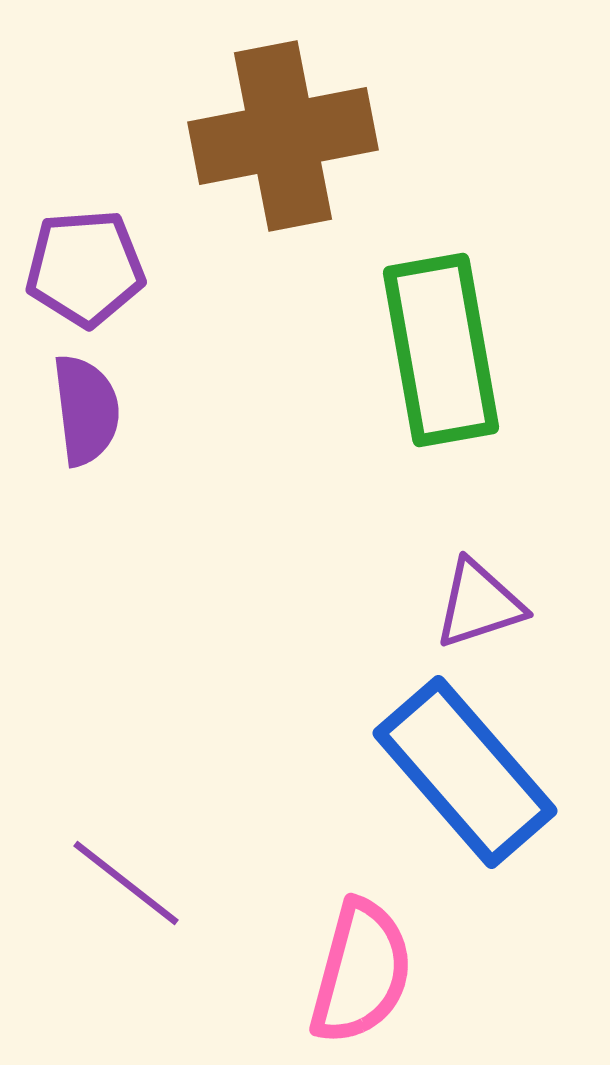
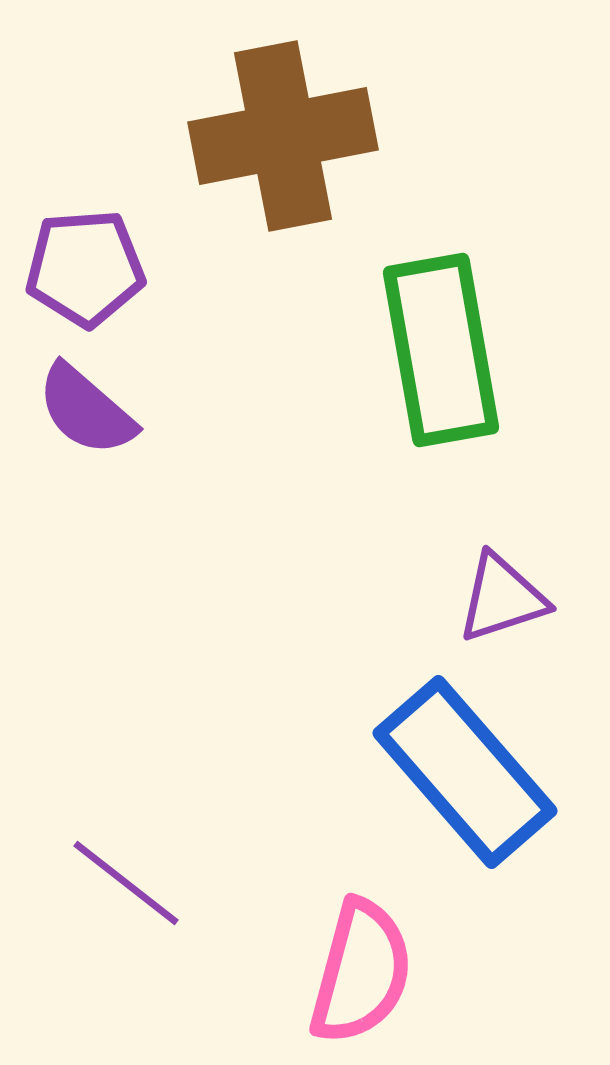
purple semicircle: rotated 138 degrees clockwise
purple triangle: moved 23 px right, 6 px up
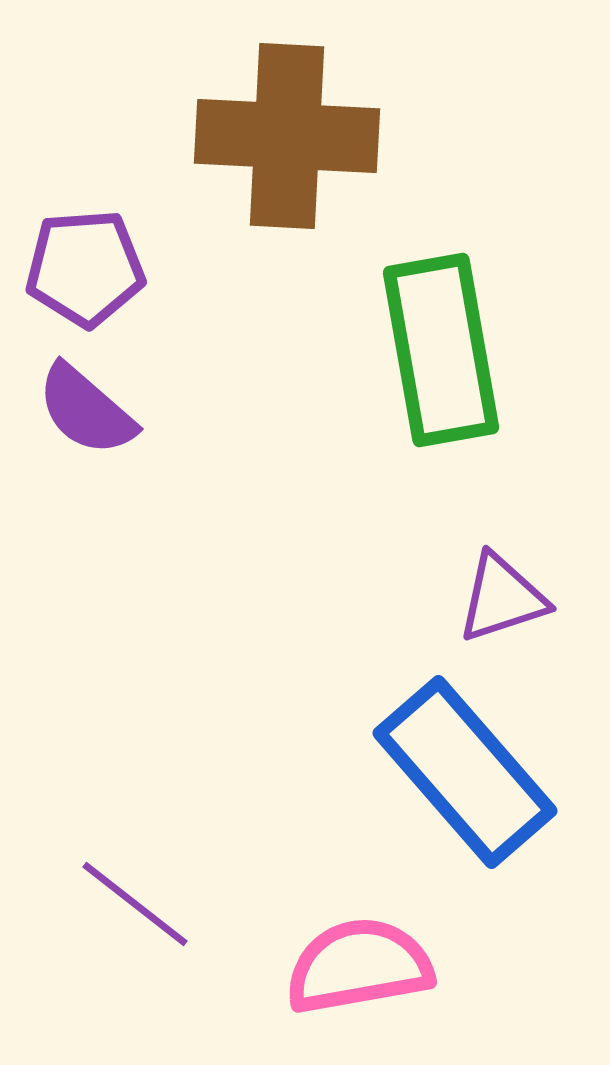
brown cross: moved 4 px right; rotated 14 degrees clockwise
purple line: moved 9 px right, 21 px down
pink semicircle: moved 2 px left, 6 px up; rotated 115 degrees counterclockwise
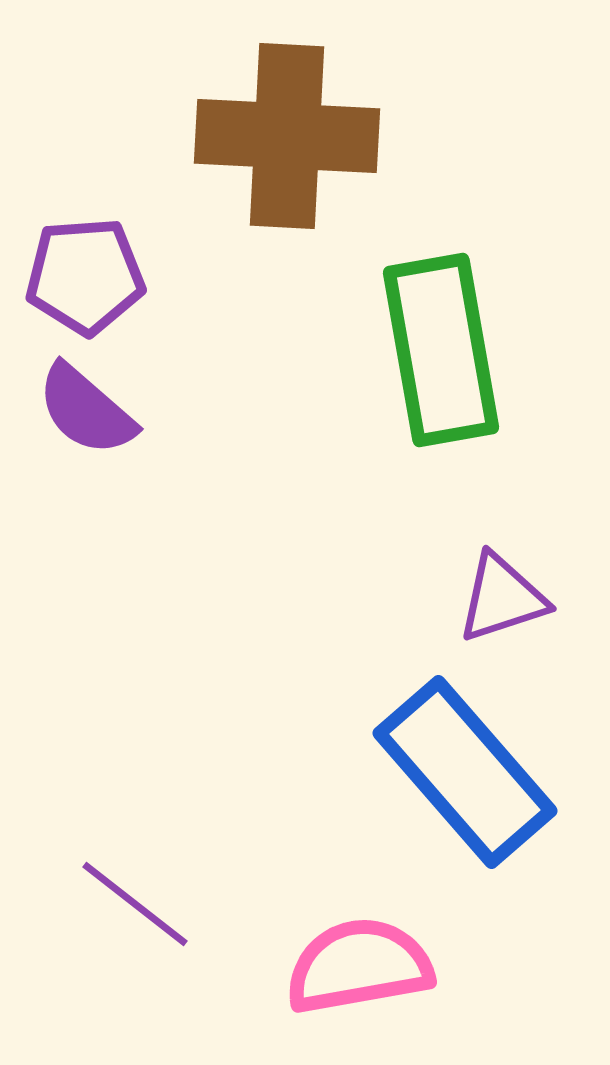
purple pentagon: moved 8 px down
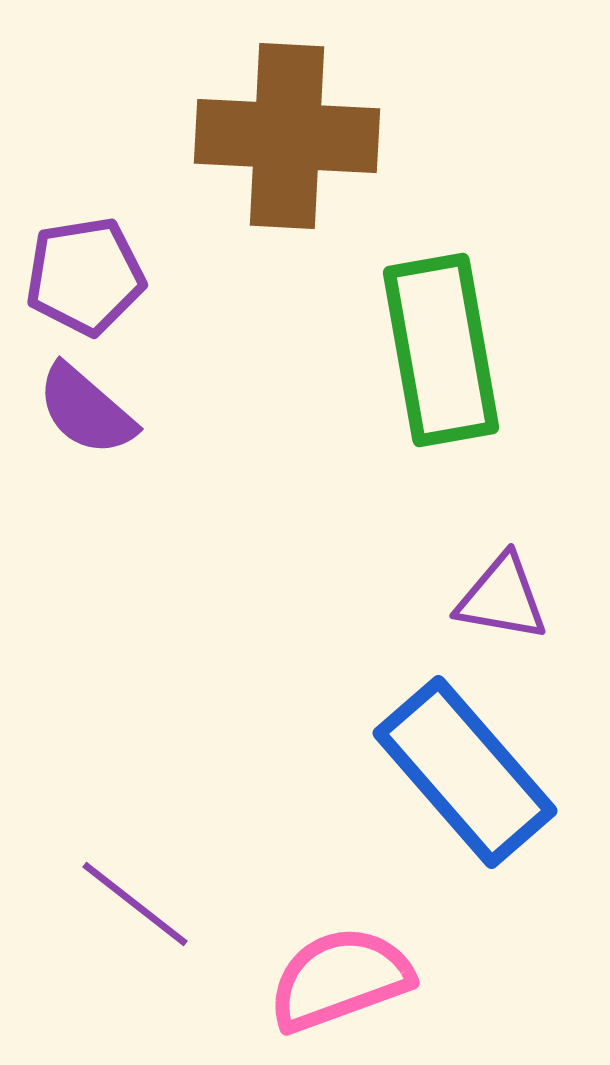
purple pentagon: rotated 5 degrees counterclockwise
purple triangle: rotated 28 degrees clockwise
pink semicircle: moved 19 px left, 13 px down; rotated 10 degrees counterclockwise
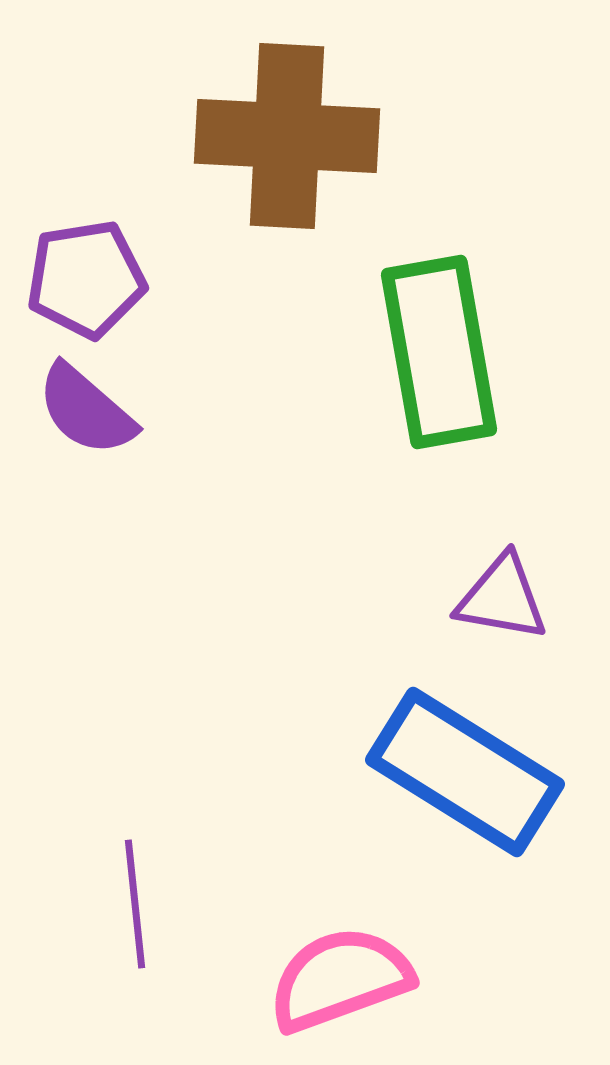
purple pentagon: moved 1 px right, 3 px down
green rectangle: moved 2 px left, 2 px down
blue rectangle: rotated 17 degrees counterclockwise
purple line: rotated 46 degrees clockwise
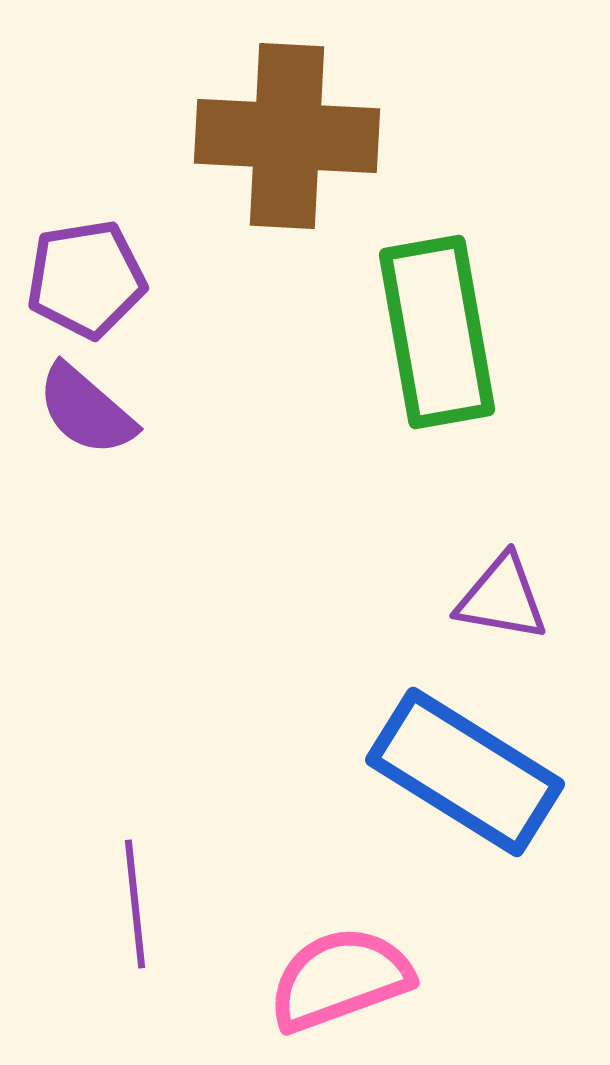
green rectangle: moved 2 px left, 20 px up
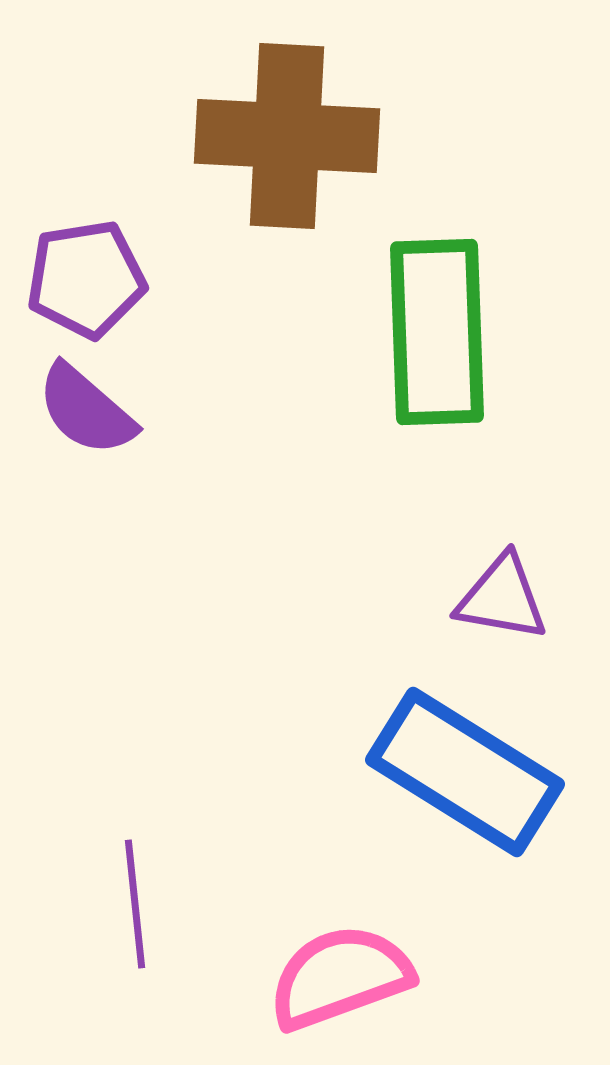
green rectangle: rotated 8 degrees clockwise
pink semicircle: moved 2 px up
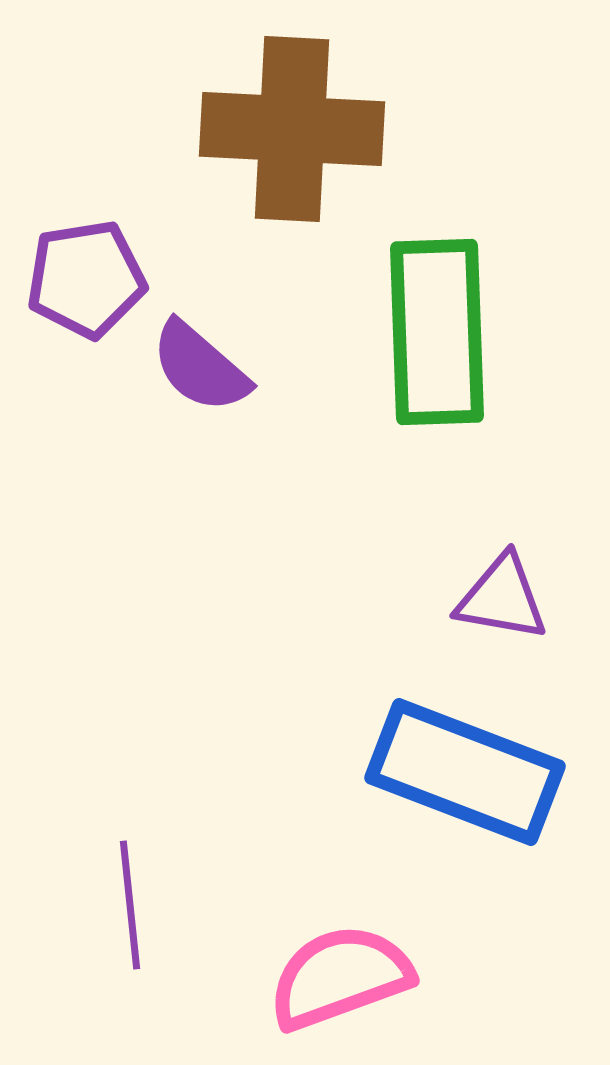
brown cross: moved 5 px right, 7 px up
purple semicircle: moved 114 px right, 43 px up
blue rectangle: rotated 11 degrees counterclockwise
purple line: moved 5 px left, 1 px down
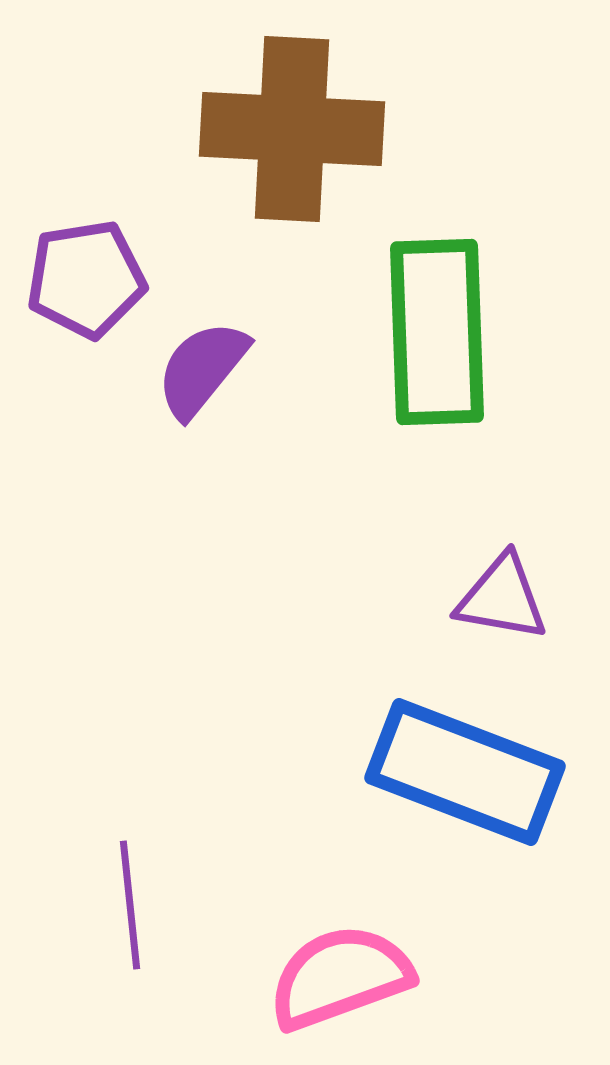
purple semicircle: moved 2 px right, 2 px down; rotated 88 degrees clockwise
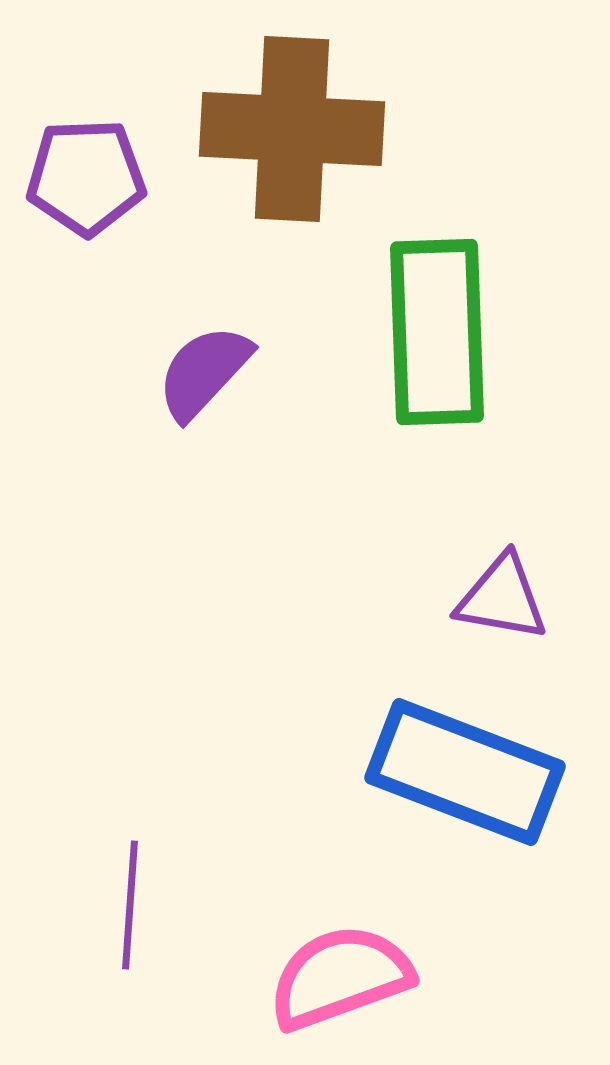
purple pentagon: moved 102 px up; rotated 7 degrees clockwise
purple semicircle: moved 2 px right, 3 px down; rotated 4 degrees clockwise
purple line: rotated 10 degrees clockwise
